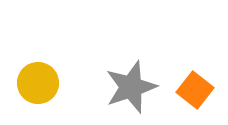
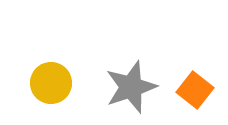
yellow circle: moved 13 px right
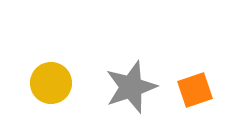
orange square: rotated 33 degrees clockwise
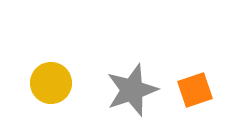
gray star: moved 1 px right, 3 px down
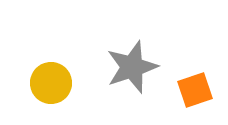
gray star: moved 23 px up
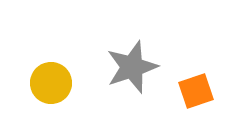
orange square: moved 1 px right, 1 px down
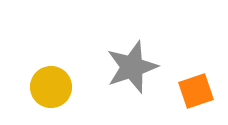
yellow circle: moved 4 px down
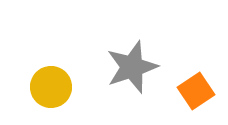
orange square: rotated 15 degrees counterclockwise
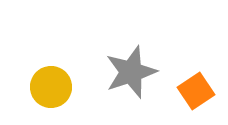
gray star: moved 1 px left, 5 px down
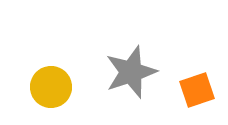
orange square: moved 1 px right, 1 px up; rotated 15 degrees clockwise
